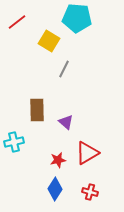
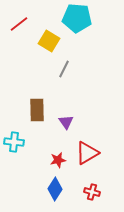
red line: moved 2 px right, 2 px down
purple triangle: rotated 14 degrees clockwise
cyan cross: rotated 18 degrees clockwise
red cross: moved 2 px right
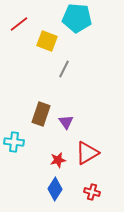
yellow square: moved 2 px left; rotated 10 degrees counterclockwise
brown rectangle: moved 4 px right, 4 px down; rotated 20 degrees clockwise
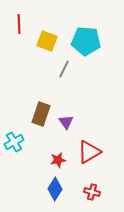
cyan pentagon: moved 9 px right, 23 px down
red line: rotated 54 degrees counterclockwise
cyan cross: rotated 36 degrees counterclockwise
red triangle: moved 2 px right, 1 px up
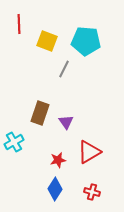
brown rectangle: moved 1 px left, 1 px up
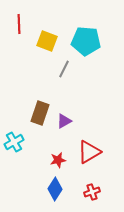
purple triangle: moved 2 px left, 1 px up; rotated 35 degrees clockwise
red cross: rotated 35 degrees counterclockwise
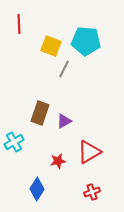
yellow square: moved 4 px right, 5 px down
red star: moved 1 px down
blue diamond: moved 18 px left
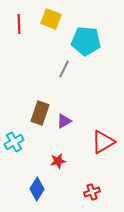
yellow square: moved 27 px up
red triangle: moved 14 px right, 10 px up
